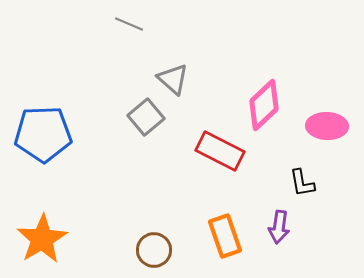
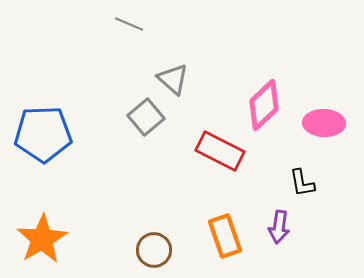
pink ellipse: moved 3 px left, 3 px up
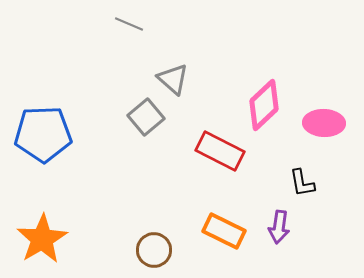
orange rectangle: moved 1 px left, 5 px up; rotated 45 degrees counterclockwise
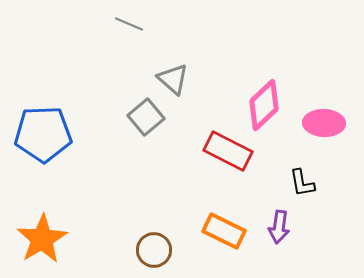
red rectangle: moved 8 px right
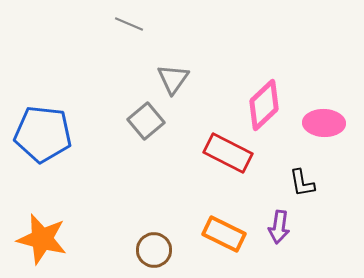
gray triangle: rotated 24 degrees clockwise
gray square: moved 4 px down
blue pentagon: rotated 8 degrees clockwise
red rectangle: moved 2 px down
orange rectangle: moved 3 px down
orange star: rotated 27 degrees counterclockwise
